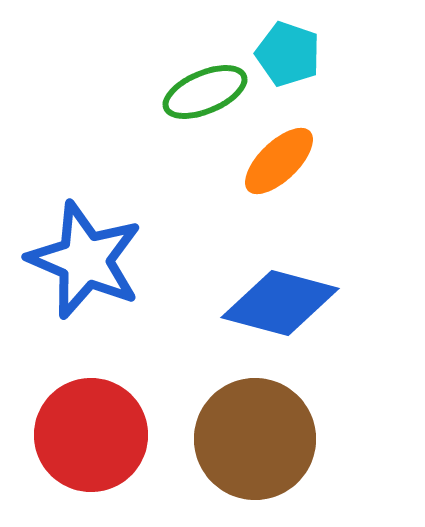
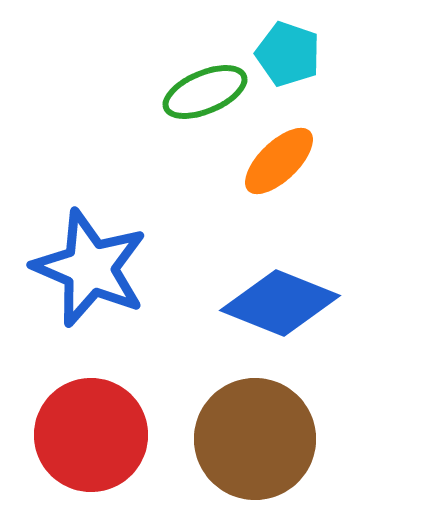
blue star: moved 5 px right, 8 px down
blue diamond: rotated 7 degrees clockwise
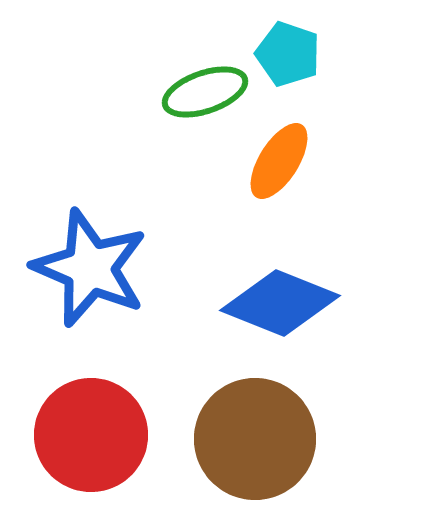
green ellipse: rotated 4 degrees clockwise
orange ellipse: rotated 14 degrees counterclockwise
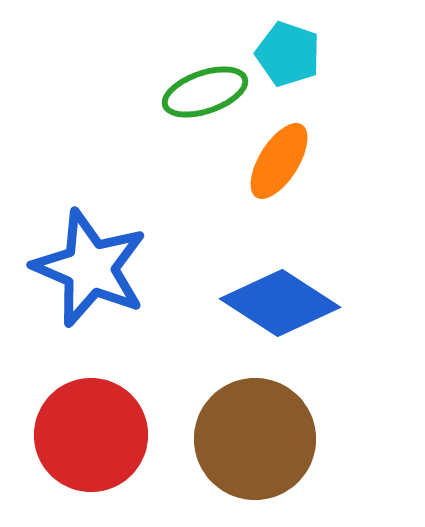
blue diamond: rotated 11 degrees clockwise
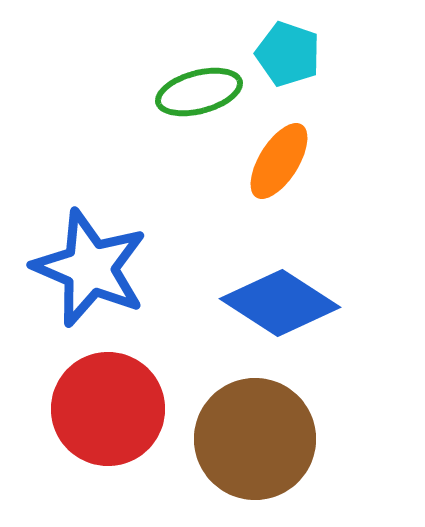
green ellipse: moved 6 px left; rotated 4 degrees clockwise
red circle: moved 17 px right, 26 px up
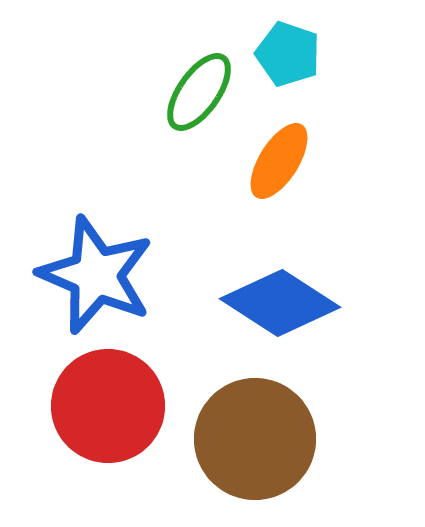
green ellipse: rotated 40 degrees counterclockwise
blue star: moved 6 px right, 7 px down
red circle: moved 3 px up
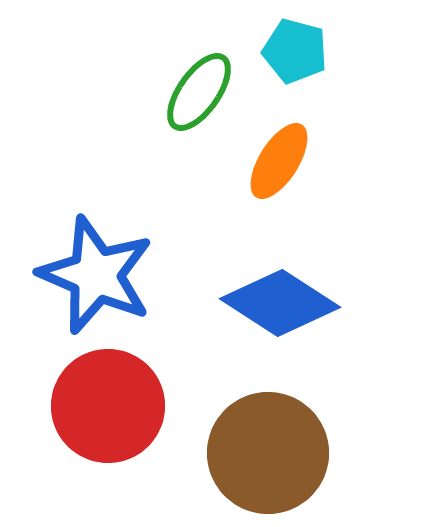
cyan pentagon: moved 7 px right, 3 px up; rotated 4 degrees counterclockwise
brown circle: moved 13 px right, 14 px down
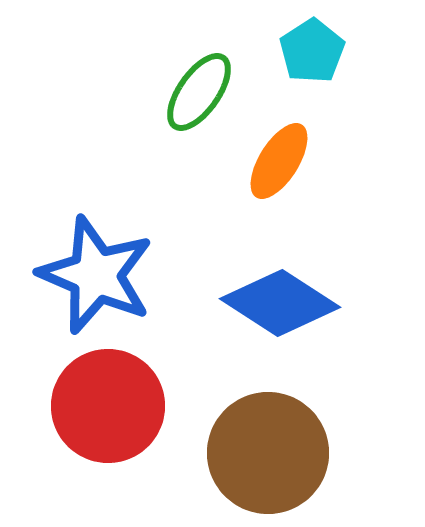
cyan pentagon: moved 17 px right; rotated 24 degrees clockwise
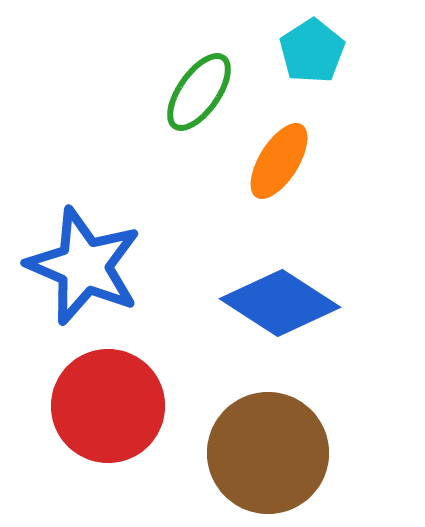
blue star: moved 12 px left, 9 px up
